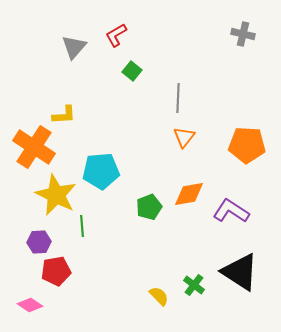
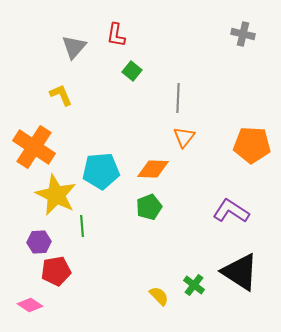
red L-shape: rotated 50 degrees counterclockwise
yellow L-shape: moved 3 px left, 20 px up; rotated 110 degrees counterclockwise
orange pentagon: moved 5 px right
orange diamond: moved 36 px left, 25 px up; rotated 12 degrees clockwise
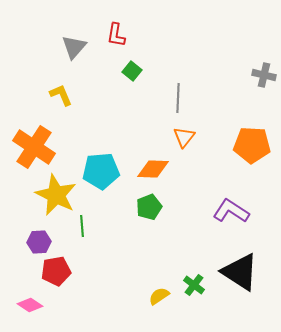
gray cross: moved 21 px right, 41 px down
yellow semicircle: rotated 80 degrees counterclockwise
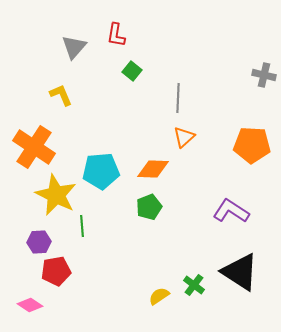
orange triangle: rotated 10 degrees clockwise
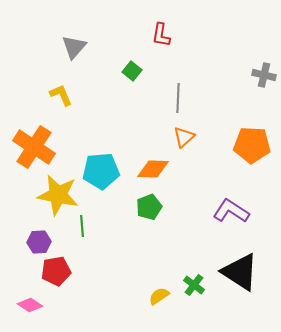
red L-shape: moved 45 px right
yellow star: moved 2 px right; rotated 15 degrees counterclockwise
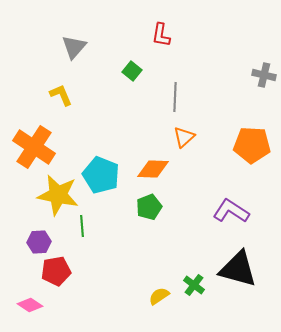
gray line: moved 3 px left, 1 px up
cyan pentagon: moved 4 px down; rotated 27 degrees clockwise
black triangle: moved 2 px left, 3 px up; rotated 18 degrees counterclockwise
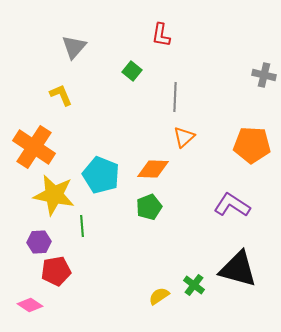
yellow star: moved 4 px left
purple L-shape: moved 1 px right, 6 px up
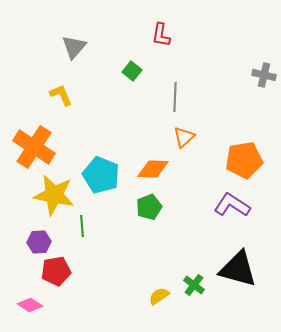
orange pentagon: moved 8 px left, 15 px down; rotated 12 degrees counterclockwise
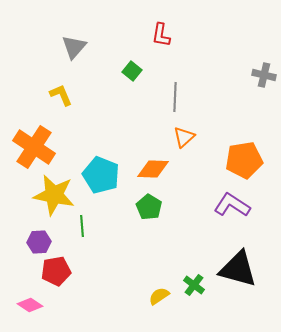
green pentagon: rotated 20 degrees counterclockwise
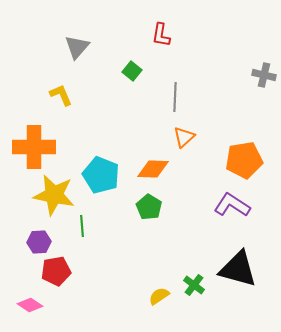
gray triangle: moved 3 px right
orange cross: rotated 33 degrees counterclockwise
